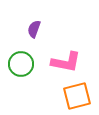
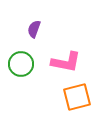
orange square: moved 1 px down
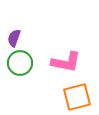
purple semicircle: moved 20 px left, 9 px down
green circle: moved 1 px left, 1 px up
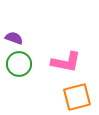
purple semicircle: rotated 90 degrees clockwise
green circle: moved 1 px left, 1 px down
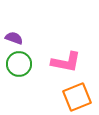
orange square: rotated 8 degrees counterclockwise
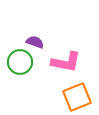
purple semicircle: moved 21 px right, 4 px down
green circle: moved 1 px right, 2 px up
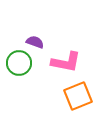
green circle: moved 1 px left, 1 px down
orange square: moved 1 px right, 1 px up
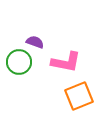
green circle: moved 1 px up
orange square: moved 1 px right
